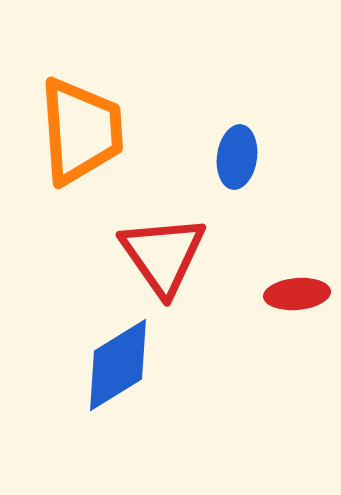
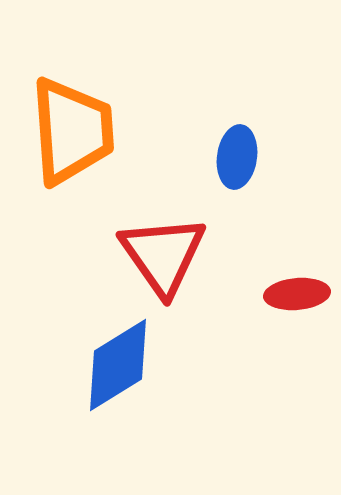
orange trapezoid: moved 9 px left
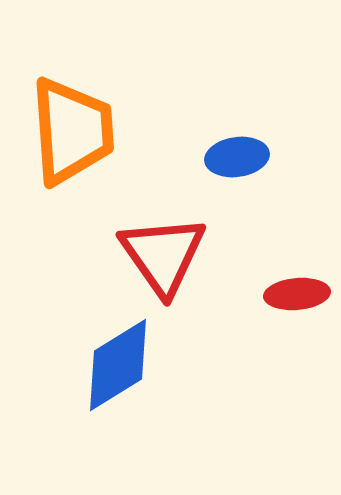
blue ellipse: rotated 74 degrees clockwise
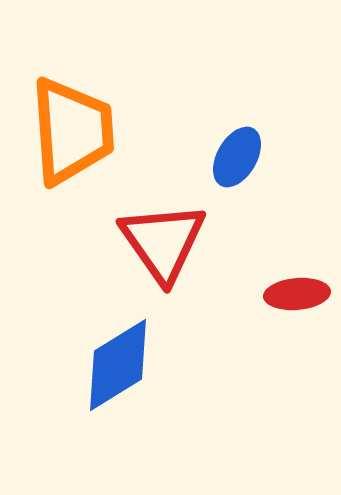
blue ellipse: rotated 52 degrees counterclockwise
red triangle: moved 13 px up
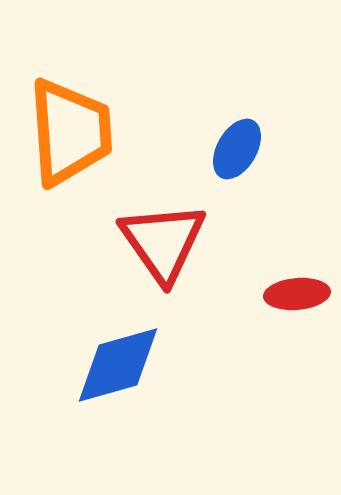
orange trapezoid: moved 2 px left, 1 px down
blue ellipse: moved 8 px up
blue diamond: rotated 16 degrees clockwise
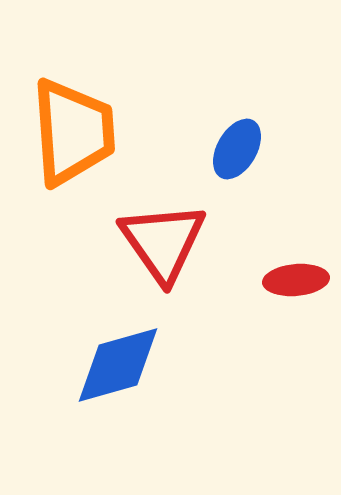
orange trapezoid: moved 3 px right
red ellipse: moved 1 px left, 14 px up
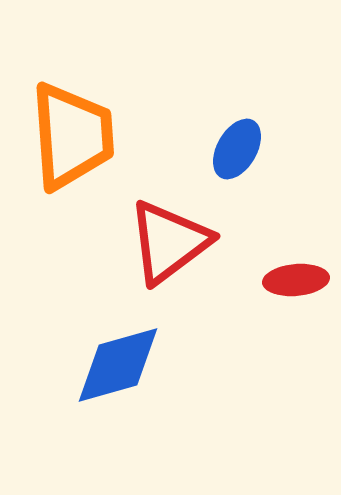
orange trapezoid: moved 1 px left, 4 px down
red triangle: moved 6 px right; rotated 28 degrees clockwise
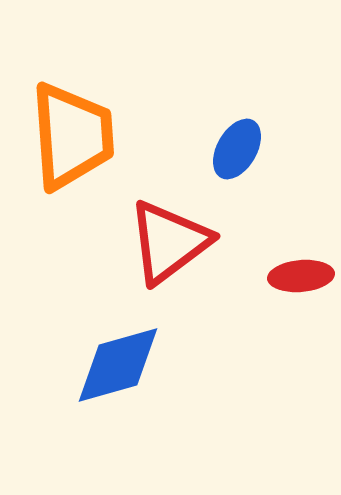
red ellipse: moved 5 px right, 4 px up
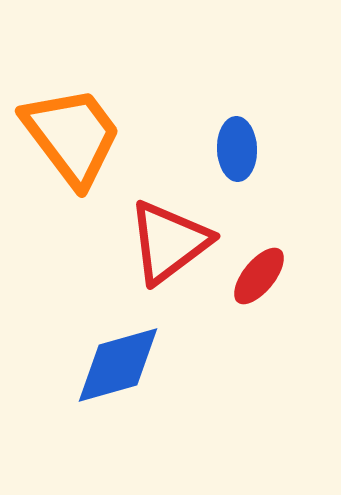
orange trapezoid: rotated 33 degrees counterclockwise
blue ellipse: rotated 32 degrees counterclockwise
red ellipse: moved 42 px left; rotated 46 degrees counterclockwise
